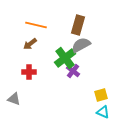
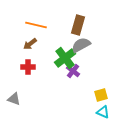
red cross: moved 1 px left, 5 px up
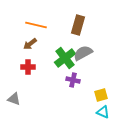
gray semicircle: moved 2 px right, 8 px down
purple cross: moved 9 px down; rotated 24 degrees counterclockwise
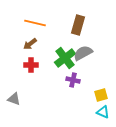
orange line: moved 1 px left, 2 px up
red cross: moved 3 px right, 2 px up
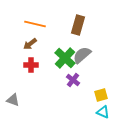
orange line: moved 1 px down
gray semicircle: moved 1 px left, 2 px down; rotated 12 degrees counterclockwise
green cross: rotated 10 degrees counterclockwise
purple cross: rotated 24 degrees clockwise
gray triangle: moved 1 px left, 1 px down
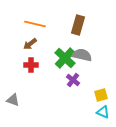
gray semicircle: rotated 54 degrees clockwise
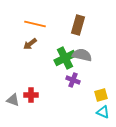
green cross: rotated 20 degrees clockwise
red cross: moved 30 px down
purple cross: rotated 16 degrees counterclockwise
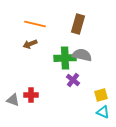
brown rectangle: moved 1 px up
brown arrow: rotated 16 degrees clockwise
green cross: rotated 25 degrees clockwise
purple cross: rotated 16 degrees clockwise
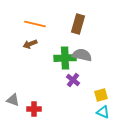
red cross: moved 3 px right, 14 px down
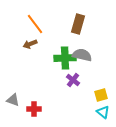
orange line: rotated 40 degrees clockwise
cyan triangle: rotated 16 degrees clockwise
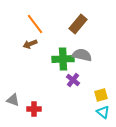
brown rectangle: rotated 24 degrees clockwise
green cross: moved 2 px left, 1 px down
